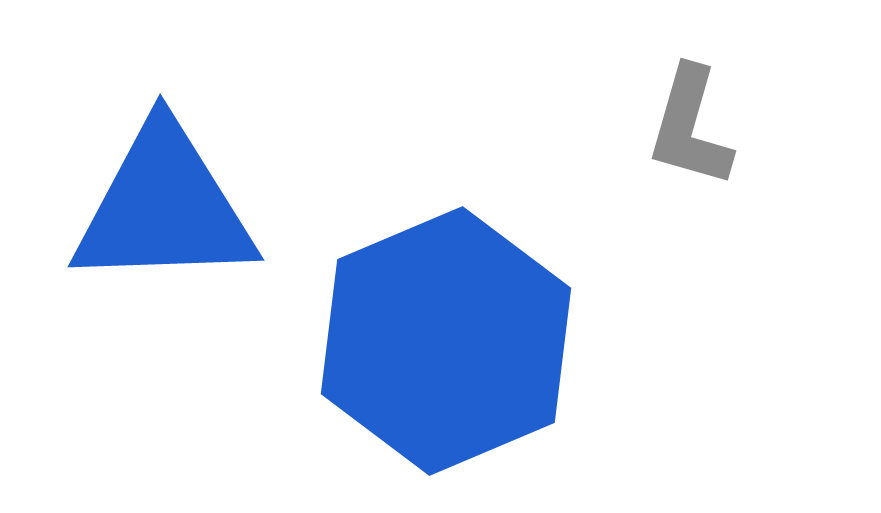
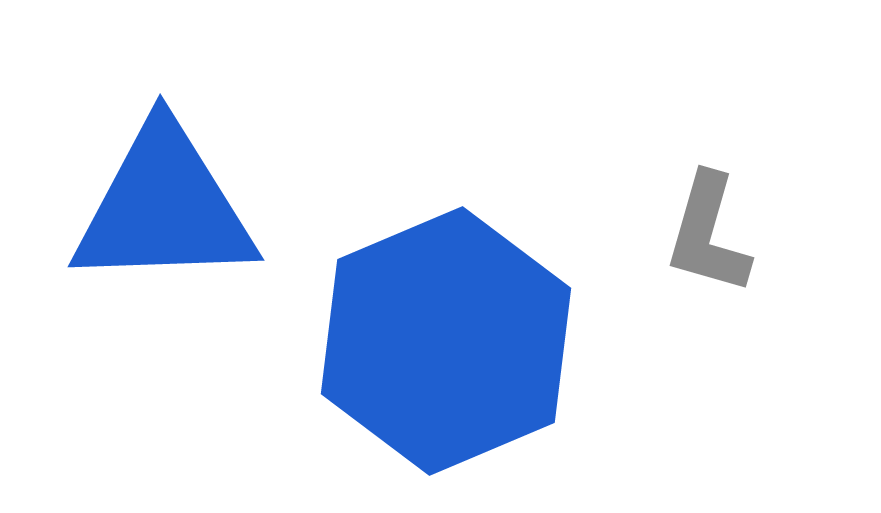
gray L-shape: moved 18 px right, 107 px down
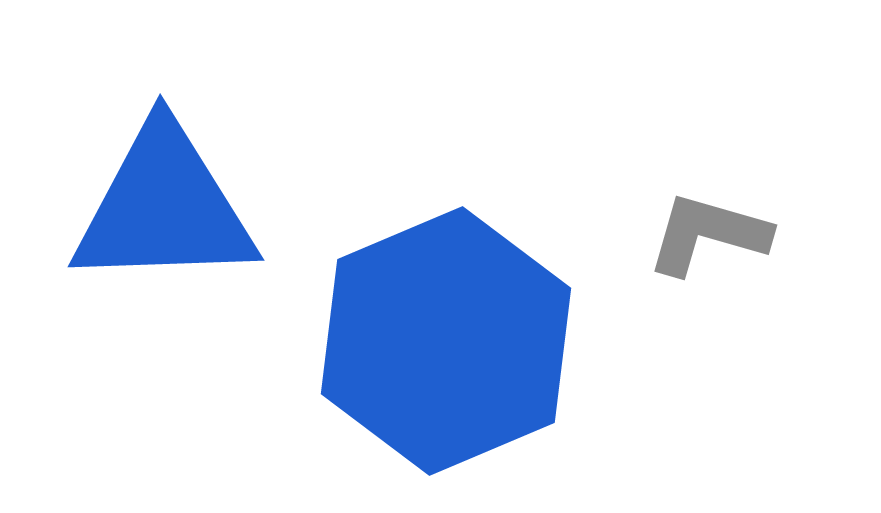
gray L-shape: rotated 90 degrees clockwise
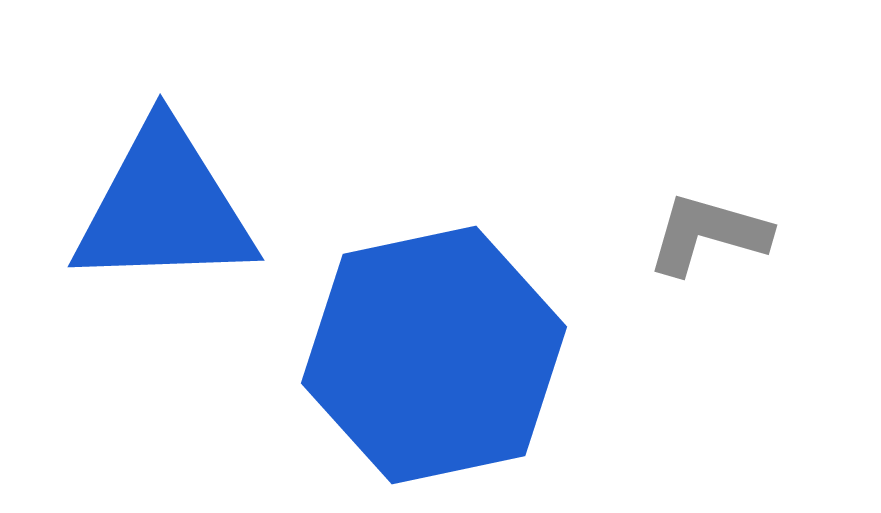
blue hexagon: moved 12 px left, 14 px down; rotated 11 degrees clockwise
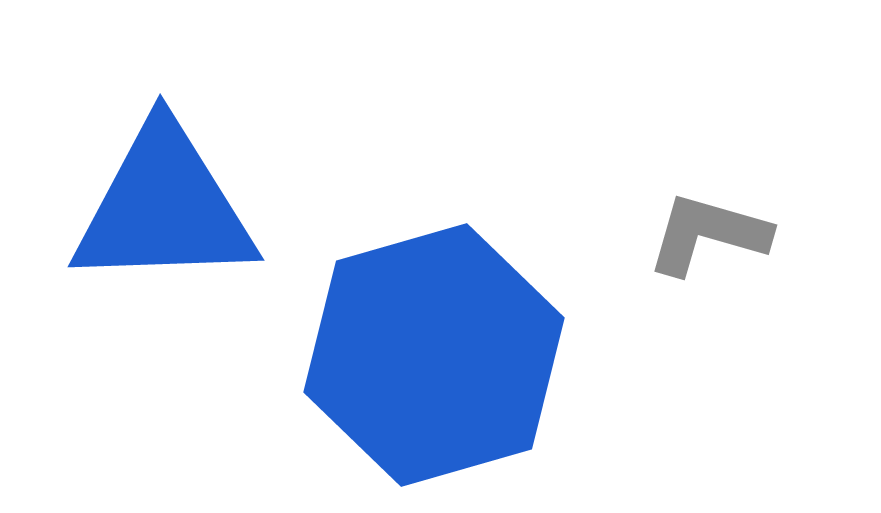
blue hexagon: rotated 4 degrees counterclockwise
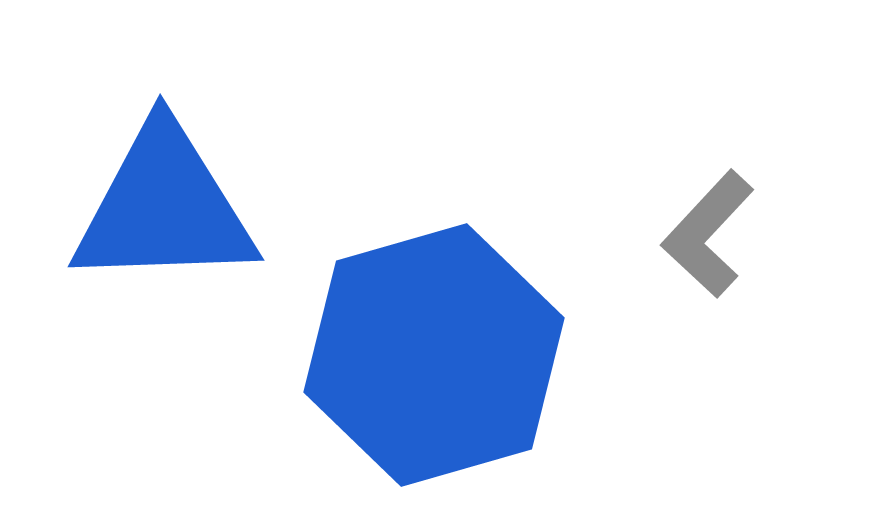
gray L-shape: rotated 63 degrees counterclockwise
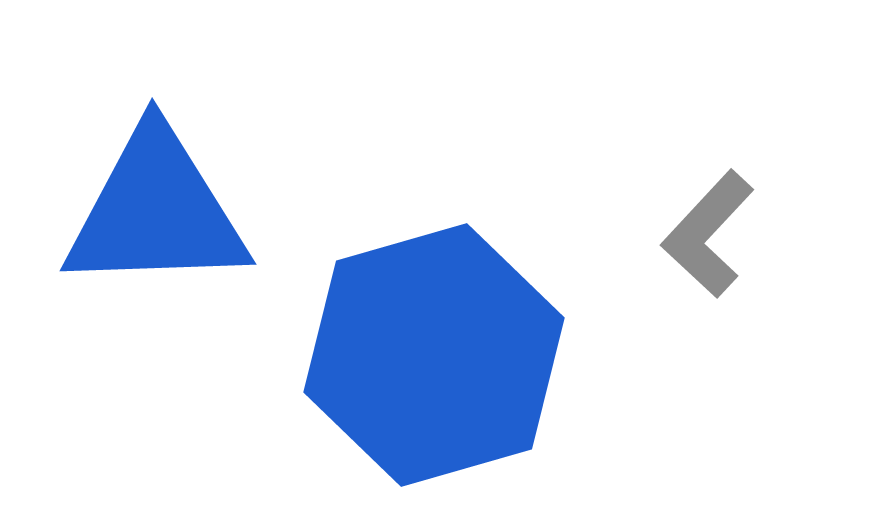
blue triangle: moved 8 px left, 4 px down
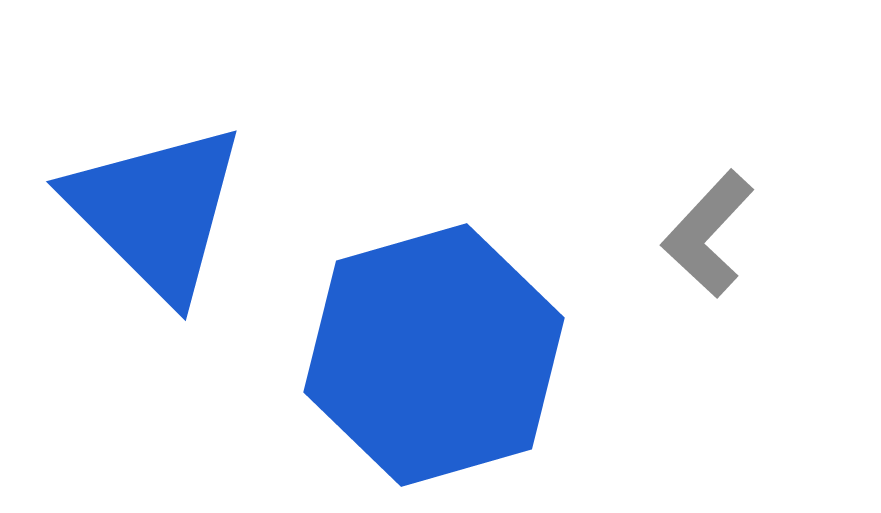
blue triangle: rotated 47 degrees clockwise
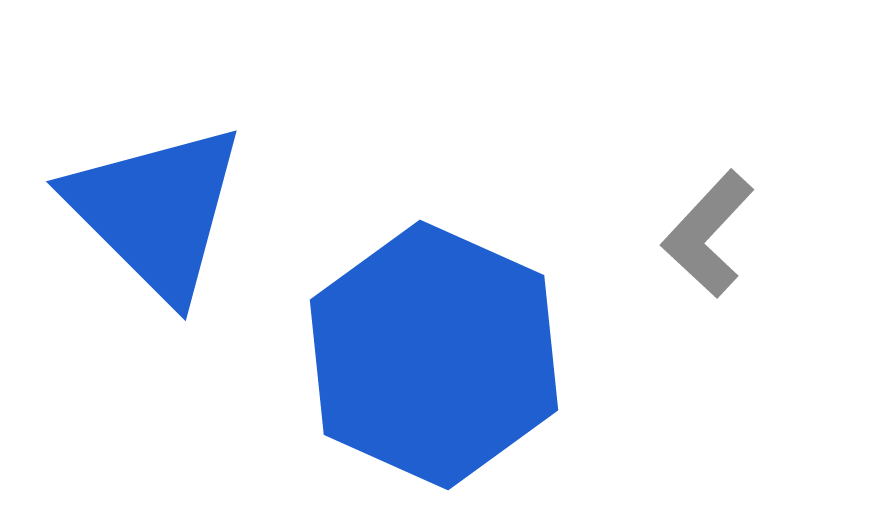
blue hexagon: rotated 20 degrees counterclockwise
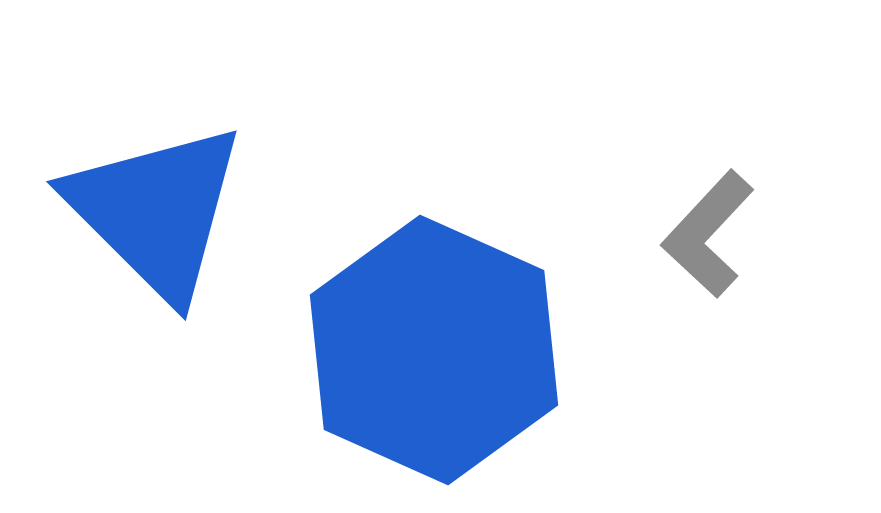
blue hexagon: moved 5 px up
